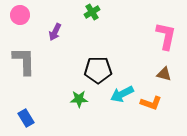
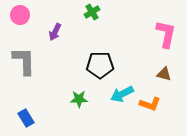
pink L-shape: moved 2 px up
black pentagon: moved 2 px right, 5 px up
orange L-shape: moved 1 px left, 1 px down
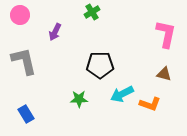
gray L-shape: rotated 12 degrees counterclockwise
blue rectangle: moved 4 px up
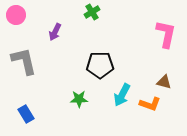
pink circle: moved 4 px left
brown triangle: moved 8 px down
cyan arrow: moved 1 px down; rotated 35 degrees counterclockwise
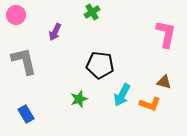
black pentagon: rotated 8 degrees clockwise
green star: rotated 18 degrees counterclockwise
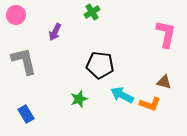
cyan arrow: rotated 90 degrees clockwise
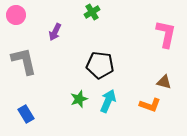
cyan arrow: moved 14 px left, 6 px down; rotated 85 degrees clockwise
orange L-shape: moved 1 px down
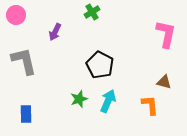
black pentagon: rotated 20 degrees clockwise
orange L-shape: rotated 115 degrees counterclockwise
blue rectangle: rotated 30 degrees clockwise
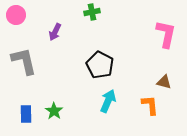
green cross: rotated 21 degrees clockwise
green star: moved 25 px left, 12 px down; rotated 18 degrees counterclockwise
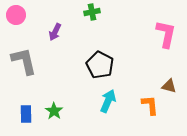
brown triangle: moved 5 px right, 4 px down
